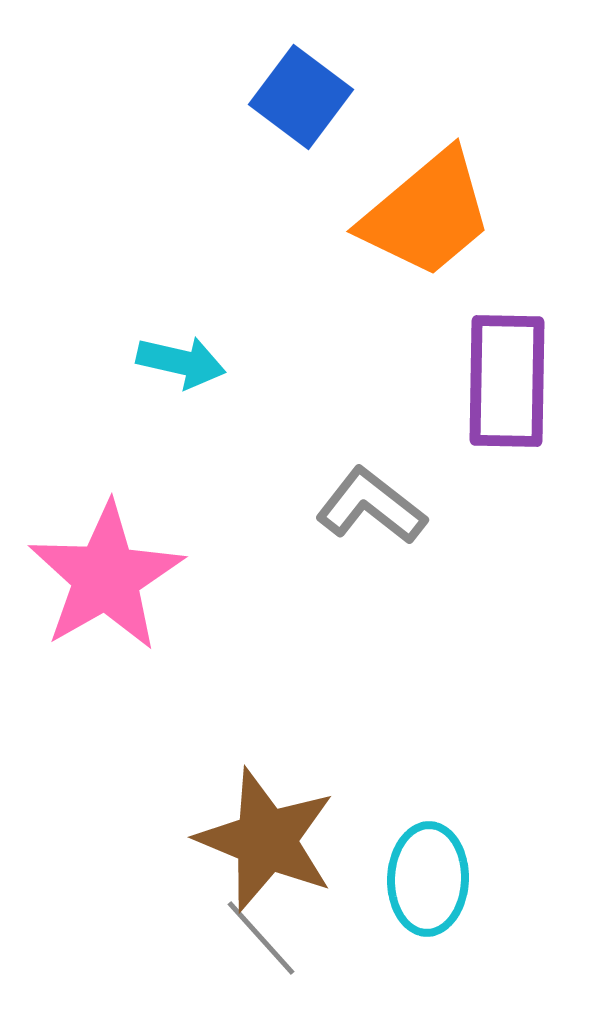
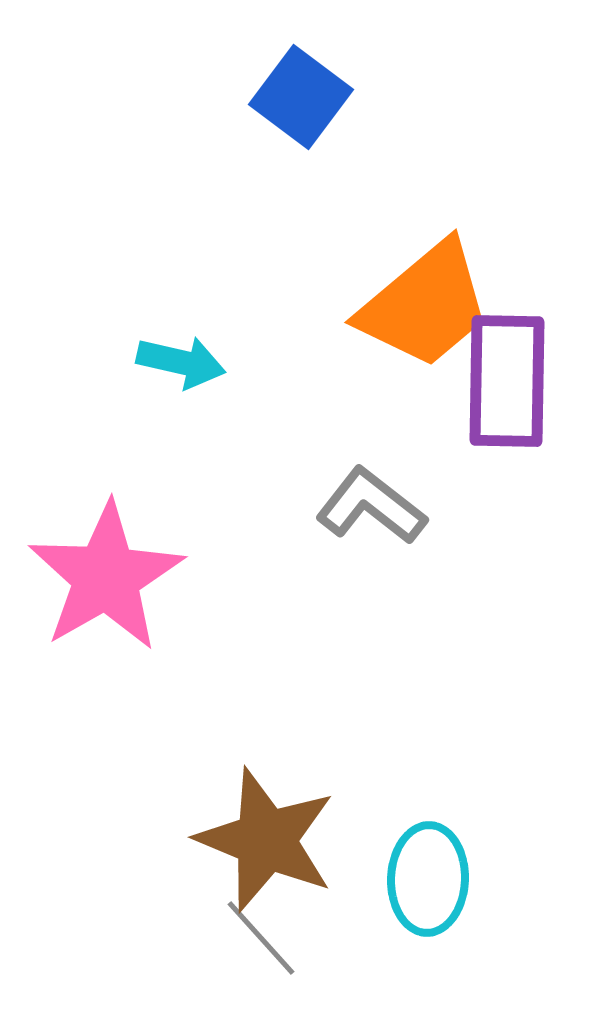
orange trapezoid: moved 2 px left, 91 px down
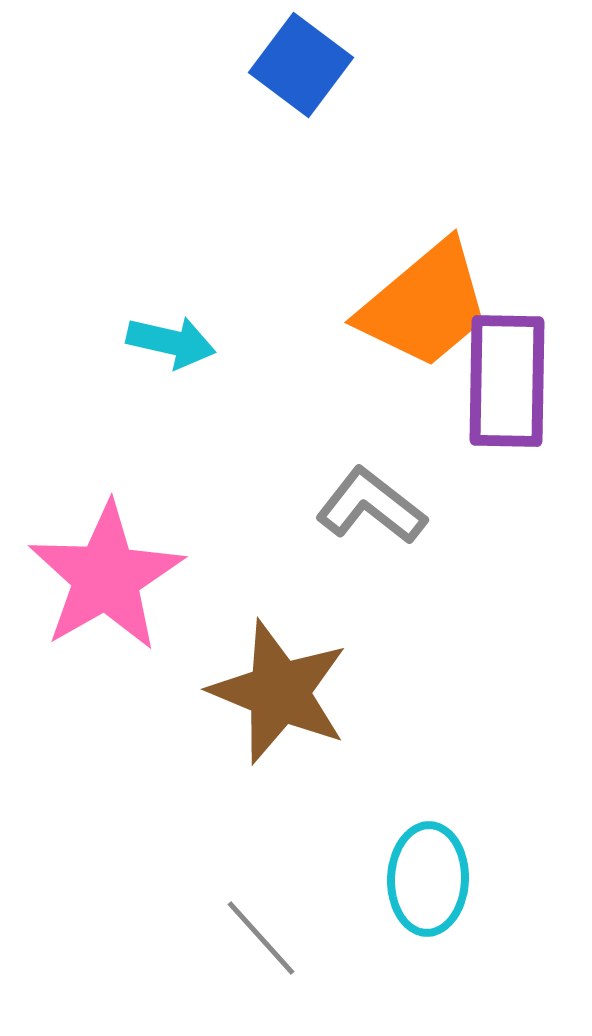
blue square: moved 32 px up
cyan arrow: moved 10 px left, 20 px up
brown star: moved 13 px right, 148 px up
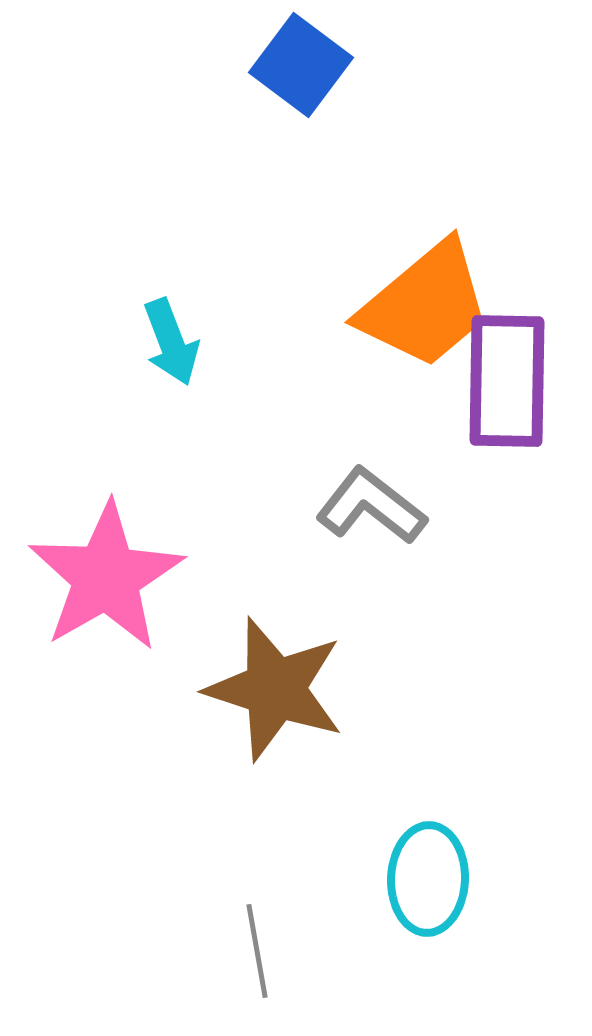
cyan arrow: rotated 56 degrees clockwise
brown star: moved 4 px left, 3 px up; rotated 4 degrees counterclockwise
gray line: moved 4 px left, 13 px down; rotated 32 degrees clockwise
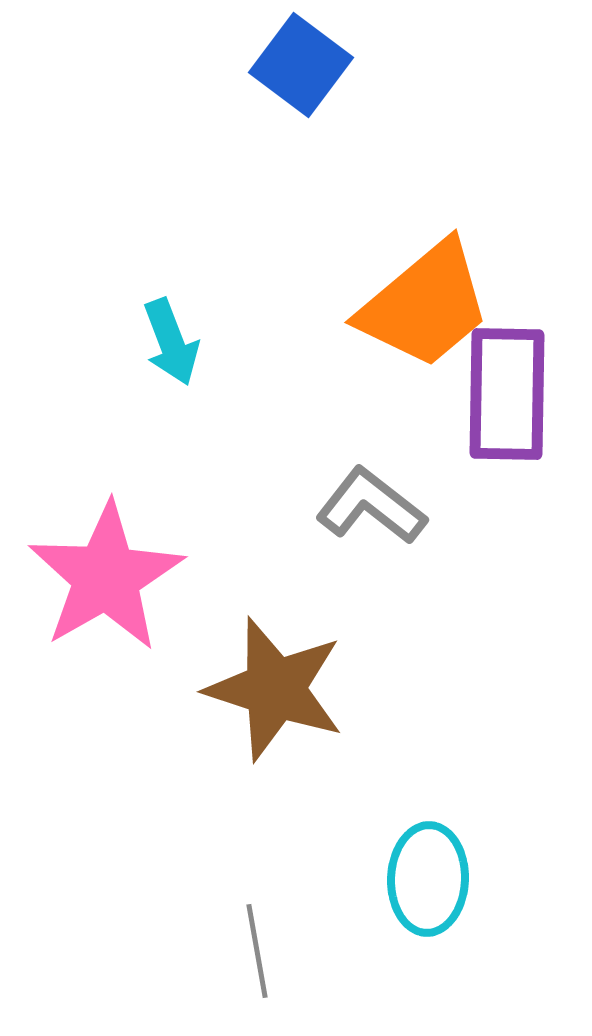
purple rectangle: moved 13 px down
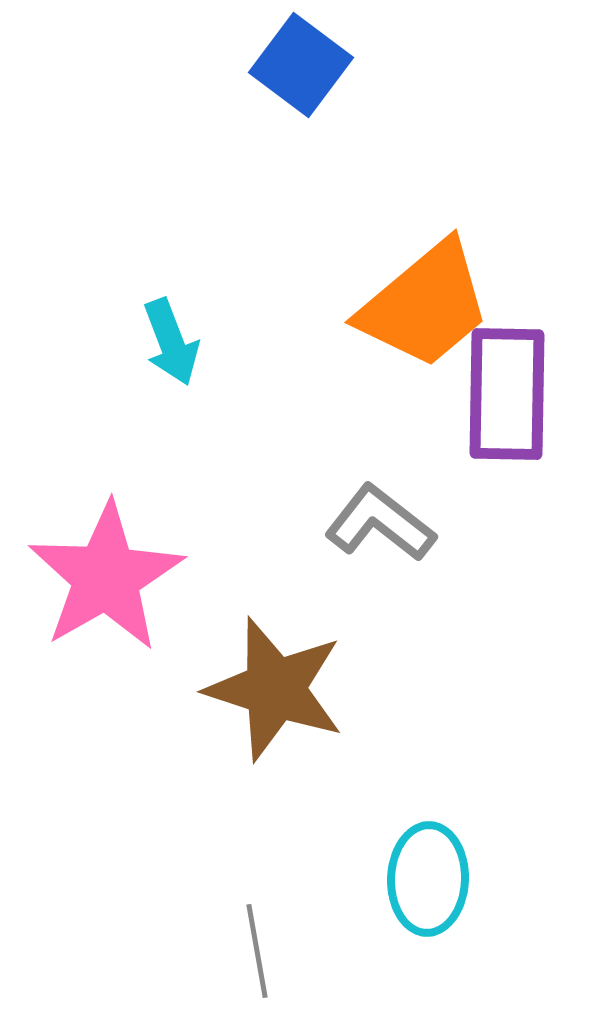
gray L-shape: moved 9 px right, 17 px down
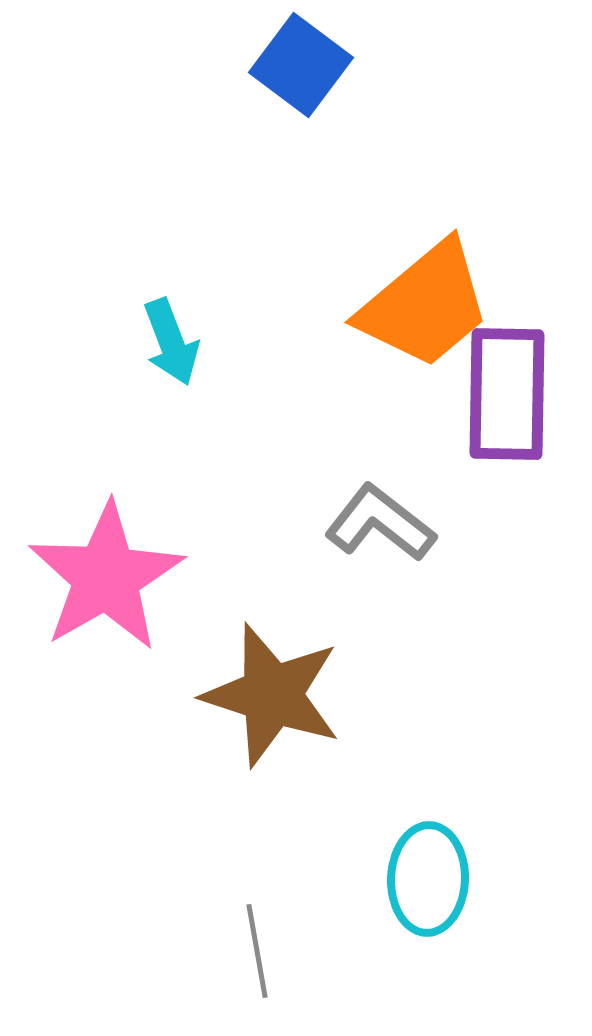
brown star: moved 3 px left, 6 px down
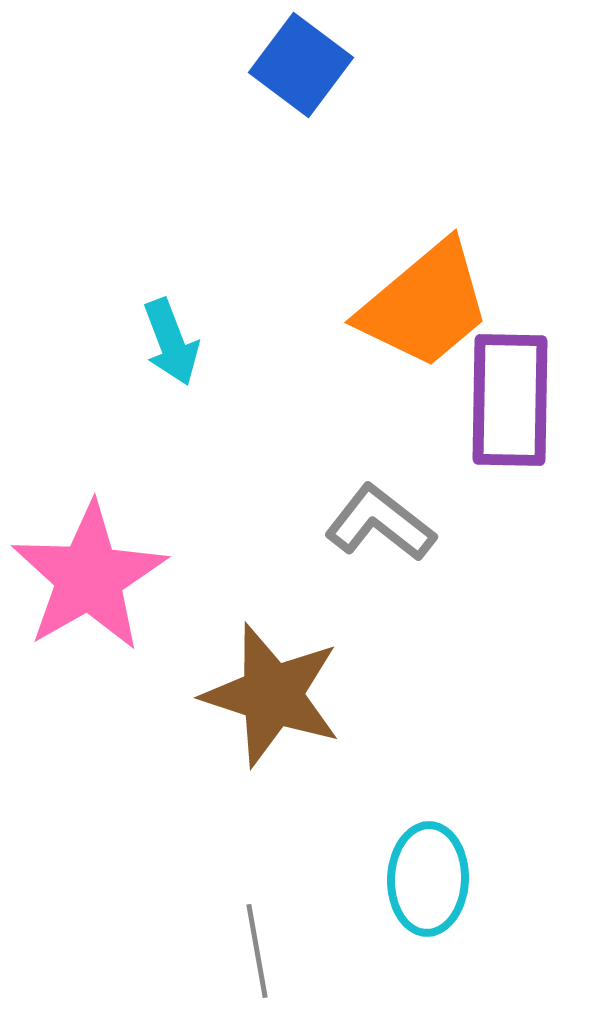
purple rectangle: moved 3 px right, 6 px down
pink star: moved 17 px left
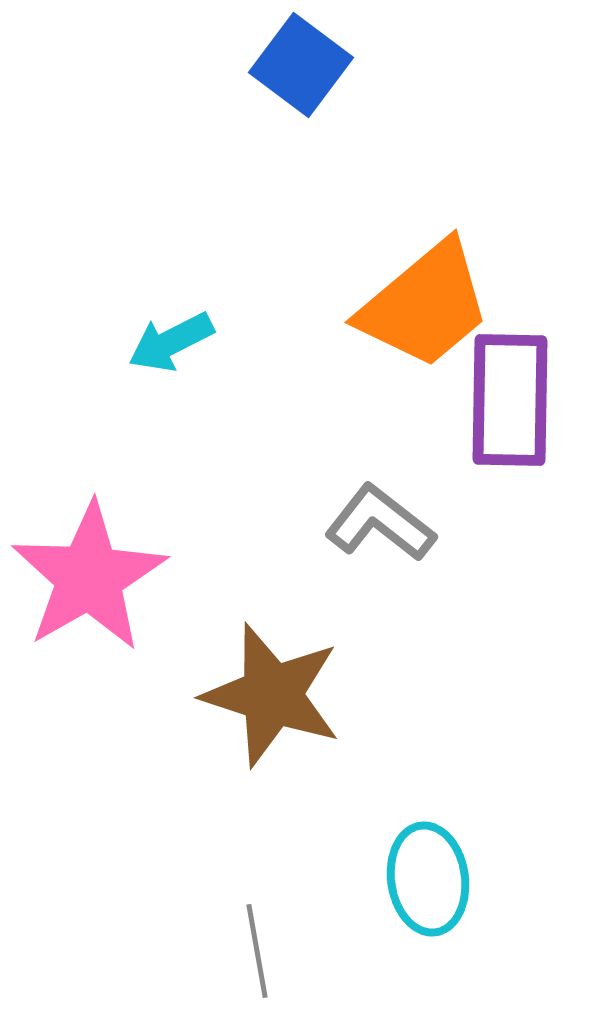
cyan arrow: rotated 84 degrees clockwise
cyan ellipse: rotated 10 degrees counterclockwise
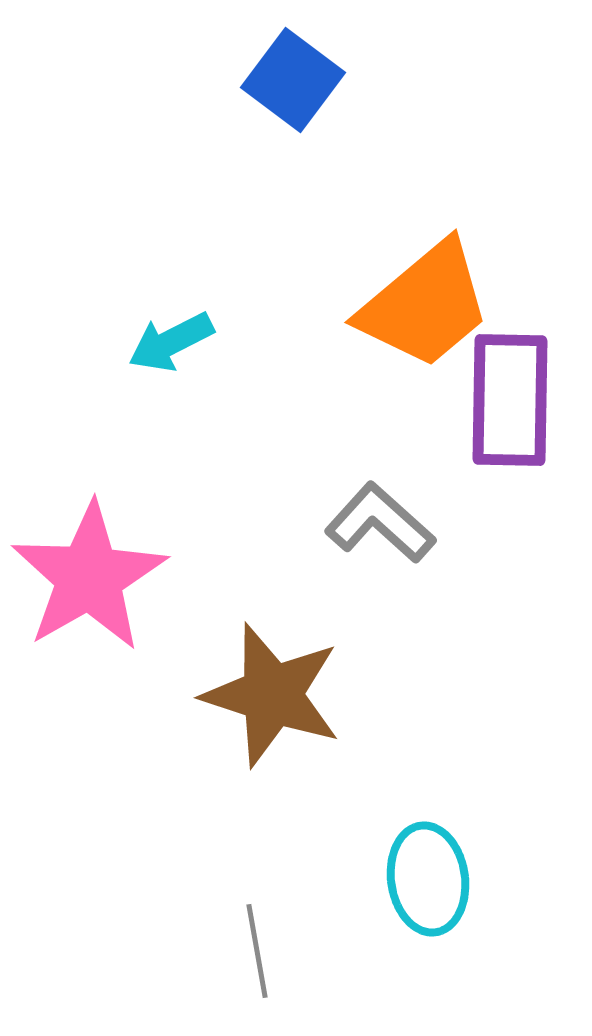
blue square: moved 8 px left, 15 px down
gray L-shape: rotated 4 degrees clockwise
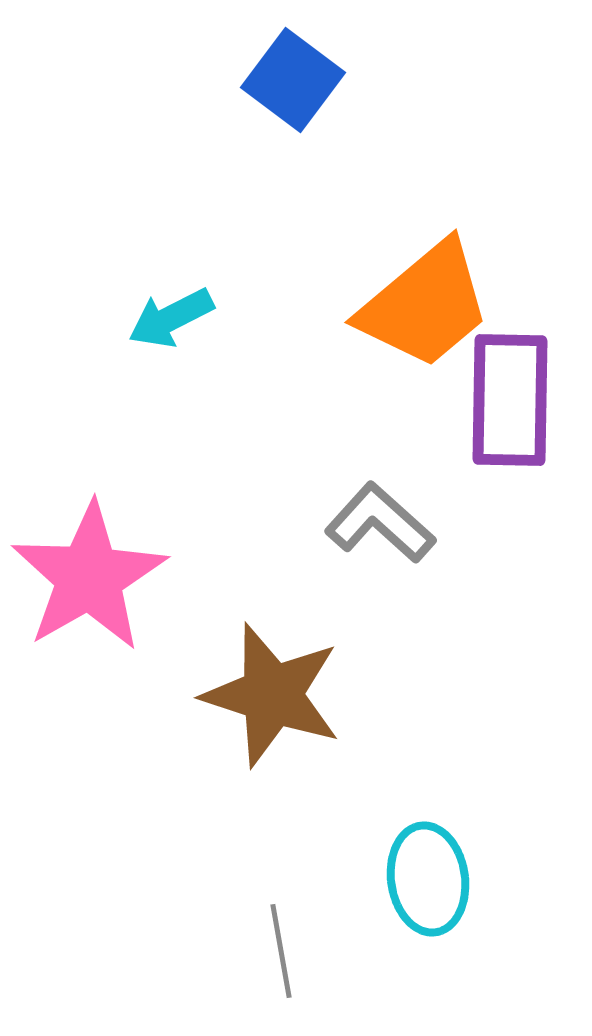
cyan arrow: moved 24 px up
gray line: moved 24 px right
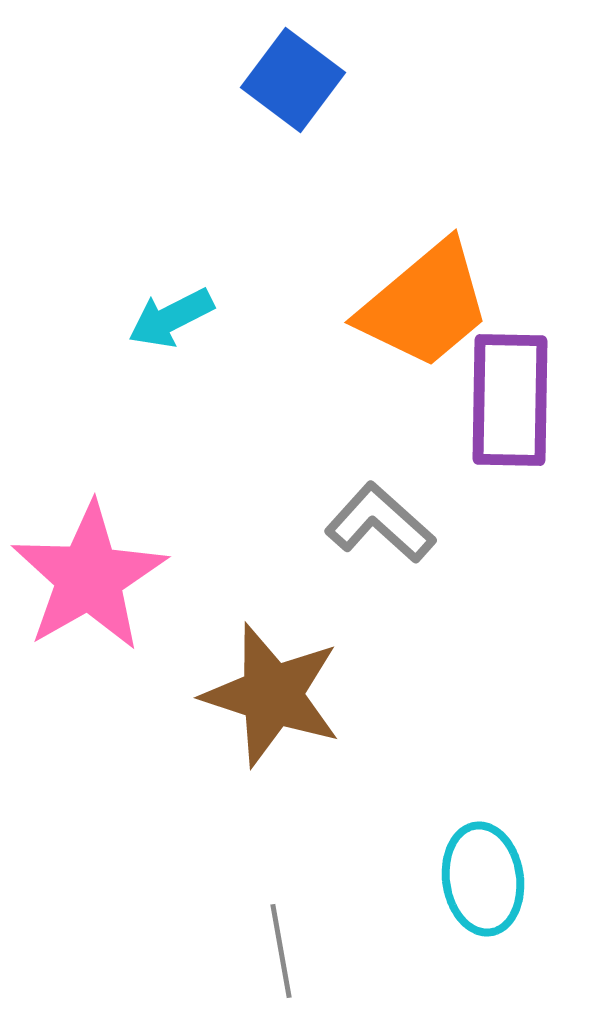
cyan ellipse: moved 55 px right
